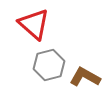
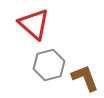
brown L-shape: moved 1 px down; rotated 40 degrees clockwise
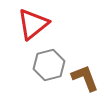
red triangle: moved 1 px left; rotated 40 degrees clockwise
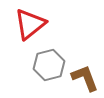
red triangle: moved 3 px left
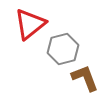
gray hexagon: moved 14 px right, 16 px up
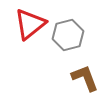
gray hexagon: moved 5 px right, 14 px up
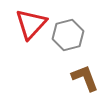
red triangle: moved 1 px right; rotated 8 degrees counterclockwise
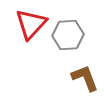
gray hexagon: rotated 12 degrees clockwise
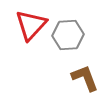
red triangle: moved 1 px down
